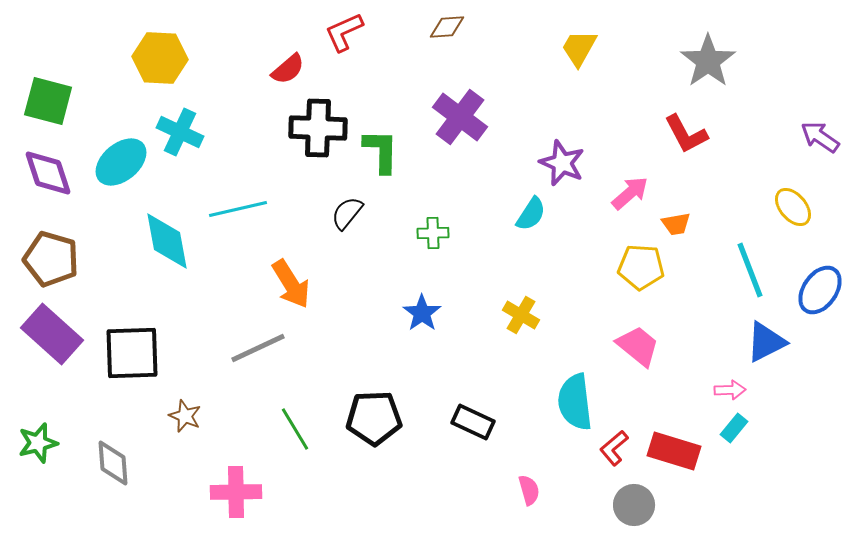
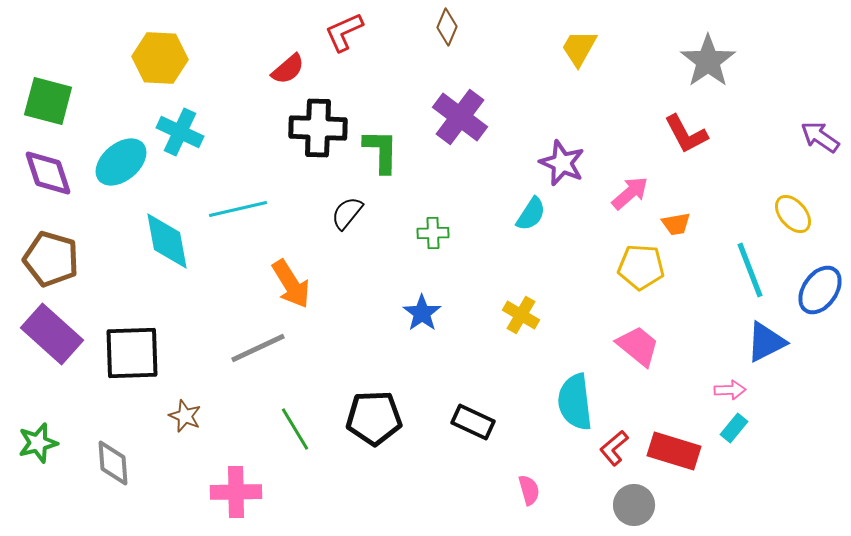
brown diamond at (447, 27): rotated 63 degrees counterclockwise
yellow ellipse at (793, 207): moved 7 px down
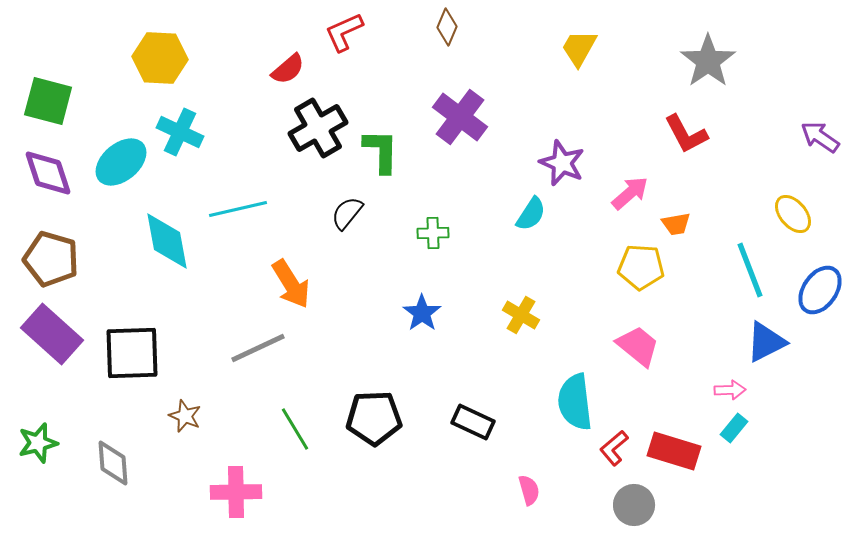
black cross at (318, 128): rotated 32 degrees counterclockwise
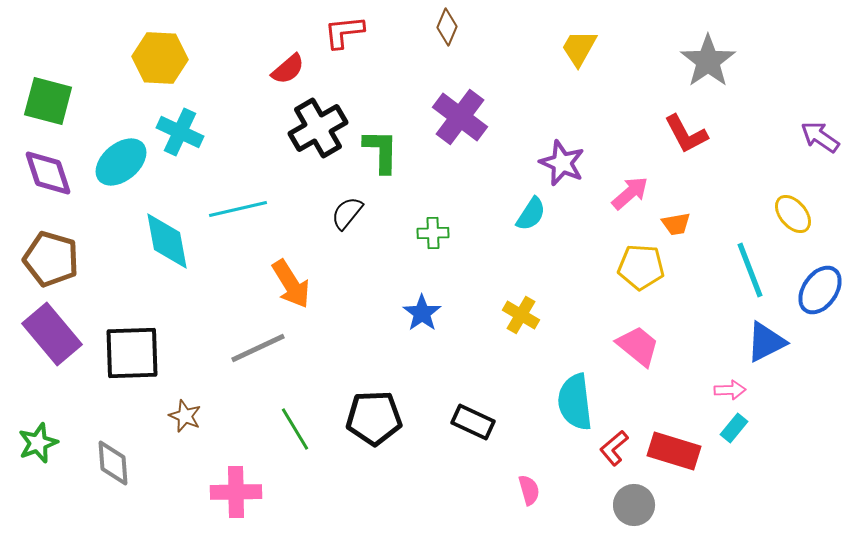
red L-shape at (344, 32): rotated 18 degrees clockwise
purple rectangle at (52, 334): rotated 8 degrees clockwise
green star at (38, 443): rotated 6 degrees counterclockwise
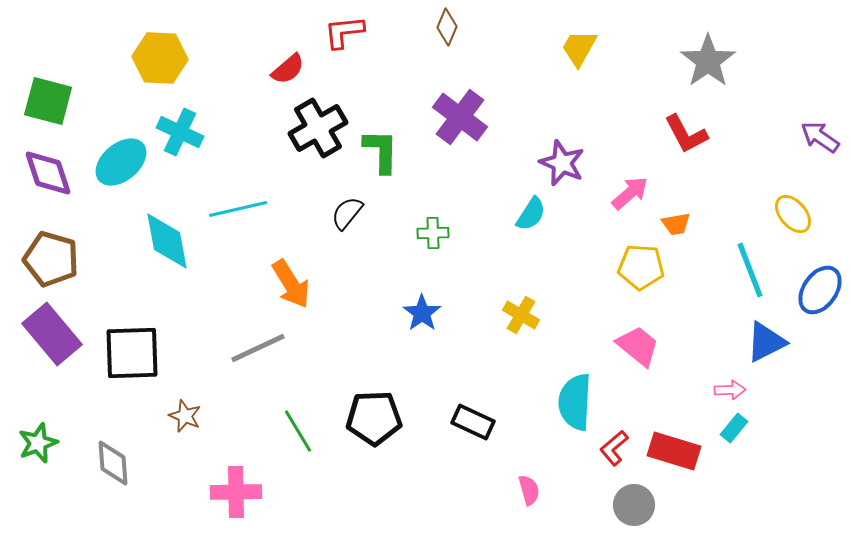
cyan semicircle at (575, 402): rotated 10 degrees clockwise
green line at (295, 429): moved 3 px right, 2 px down
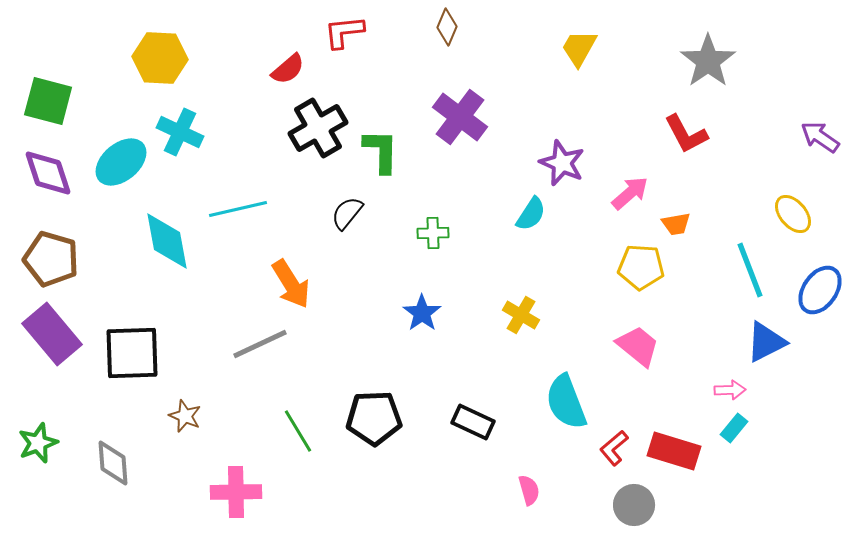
gray line at (258, 348): moved 2 px right, 4 px up
cyan semicircle at (575, 402): moved 9 px left; rotated 24 degrees counterclockwise
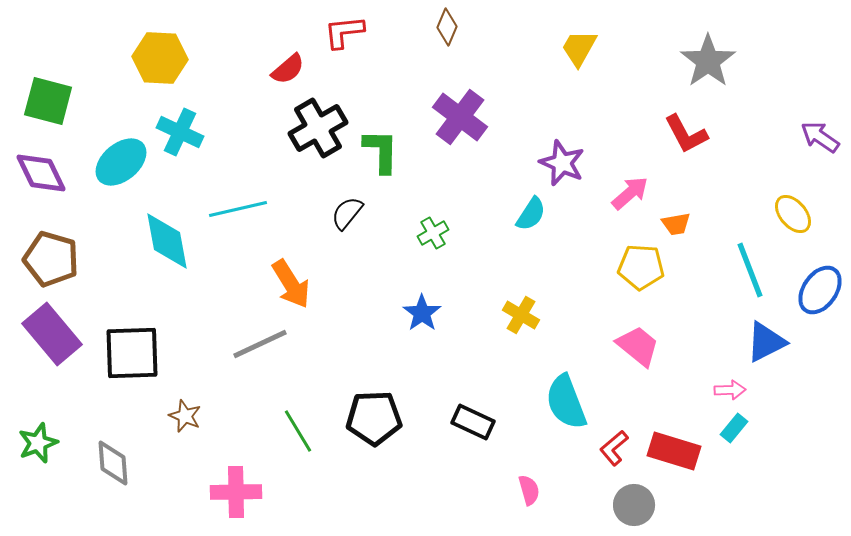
purple diamond at (48, 173): moved 7 px left; rotated 8 degrees counterclockwise
green cross at (433, 233): rotated 28 degrees counterclockwise
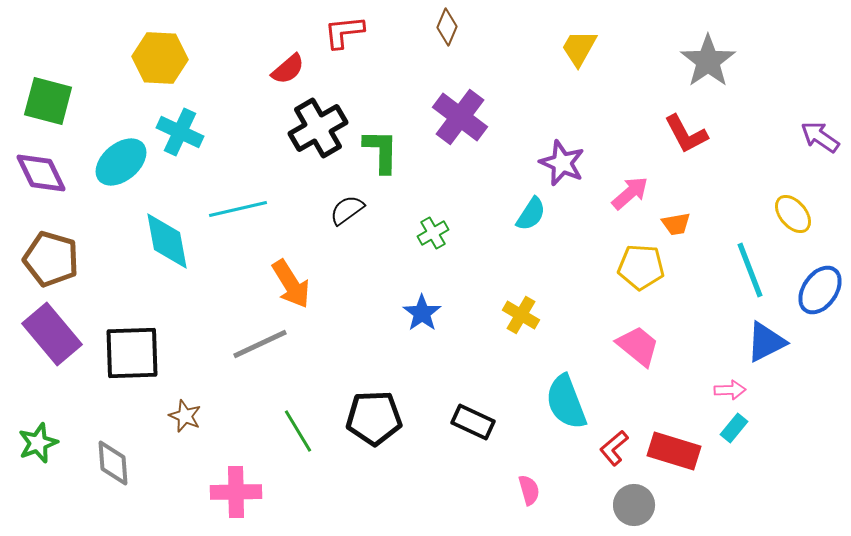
black semicircle at (347, 213): moved 3 px up; rotated 15 degrees clockwise
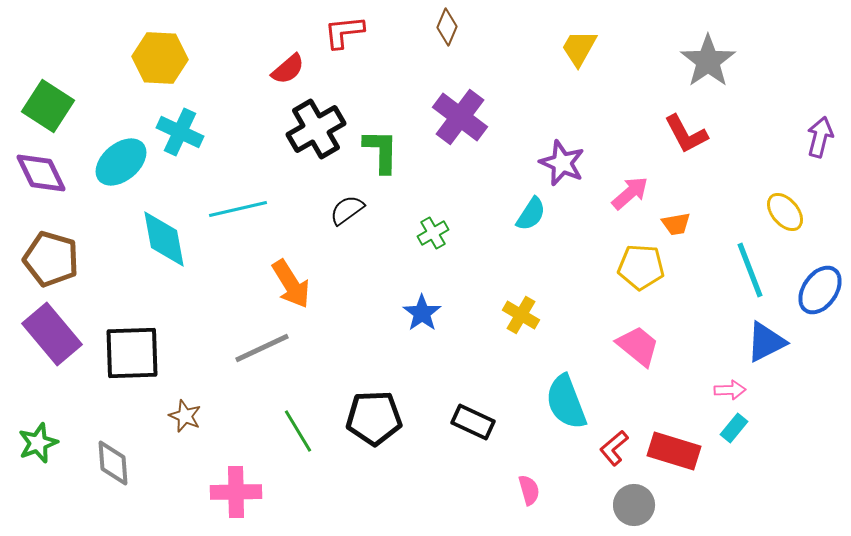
green square at (48, 101): moved 5 px down; rotated 18 degrees clockwise
black cross at (318, 128): moved 2 px left, 1 px down
purple arrow at (820, 137): rotated 69 degrees clockwise
yellow ellipse at (793, 214): moved 8 px left, 2 px up
cyan diamond at (167, 241): moved 3 px left, 2 px up
gray line at (260, 344): moved 2 px right, 4 px down
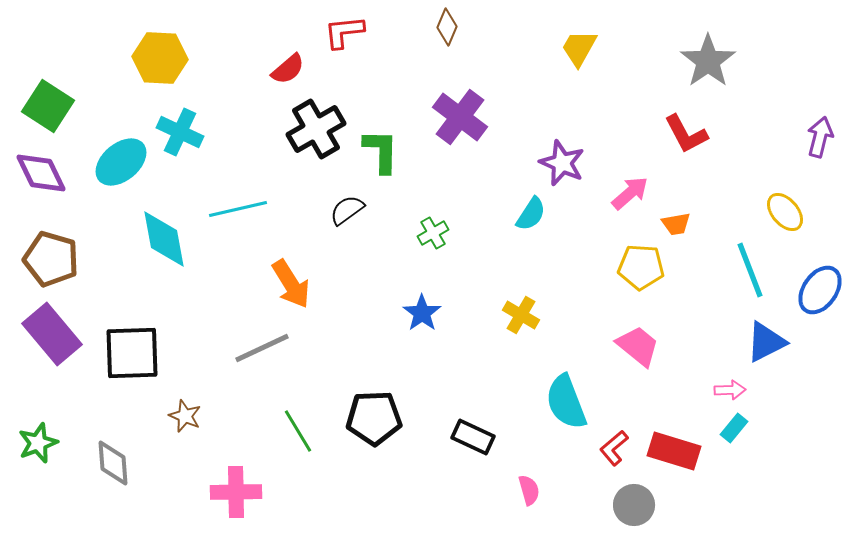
black rectangle at (473, 422): moved 15 px down
